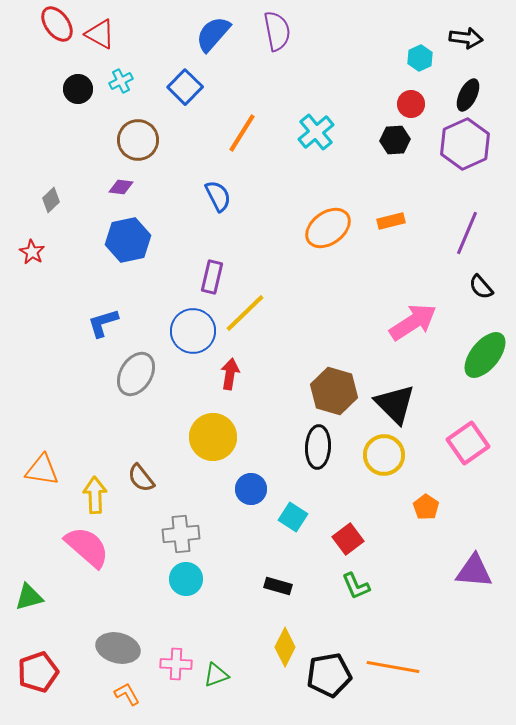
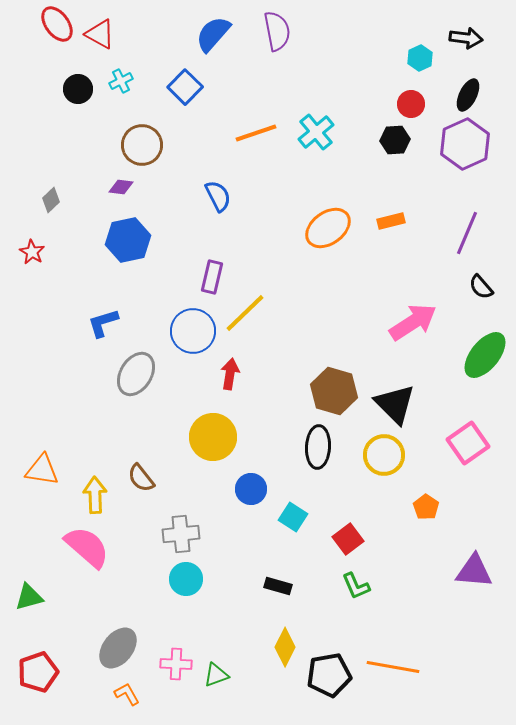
orange line at (242, 133): moved 14 px right; rotated 39 degrees clockwise
brown circle at (138, 140): moved 4 px right, 5 px down
gray ellipse at (118, 648): rotated 66 degrees counterclockwise
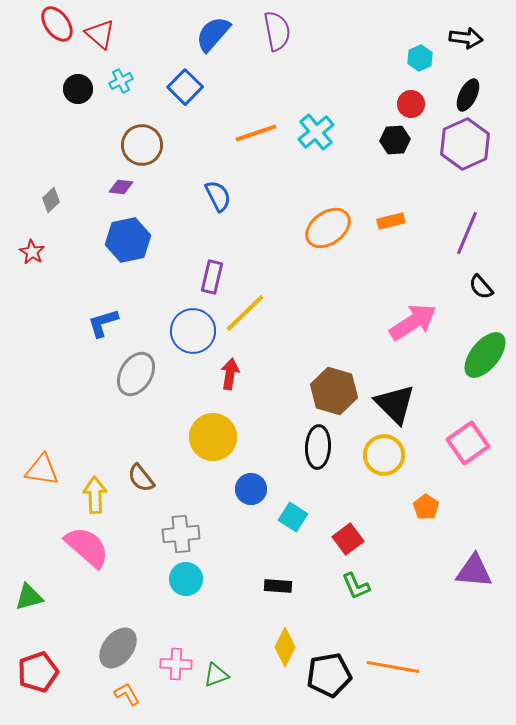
red triangle at (100, 34): rotated 12 degrees clockwise
black rectangle at (278, 586): rotated 12 degrees counterclockwise
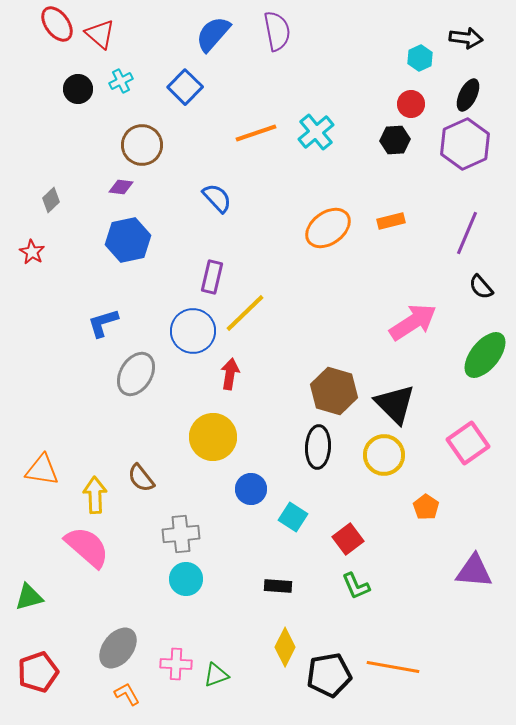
blue semicircle at (218, 196): moved 1 px left, 2 px down; rotated 16 degrees counterclockwise
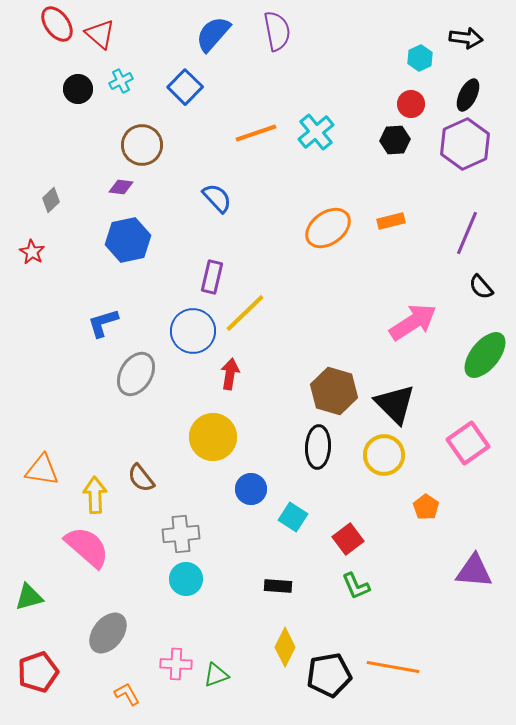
gray ellipse at (118, 648): moved 10 px left, 15 px up
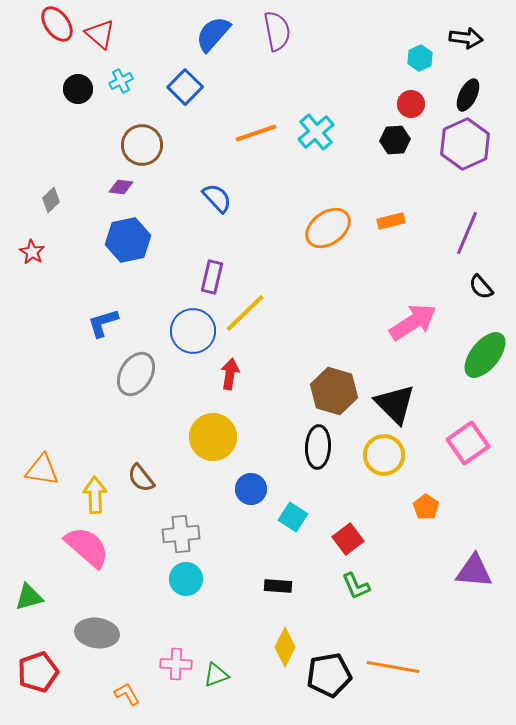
gray ellipse at (108, 633): moved 11 px left; rotated 60 degrees clockwise
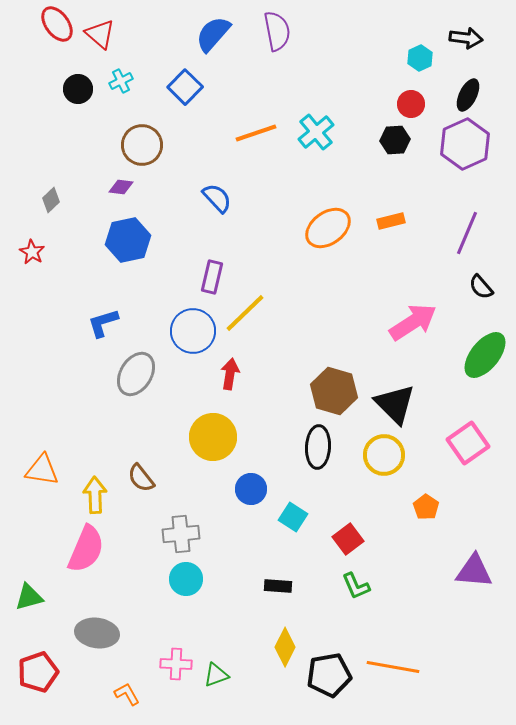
pink semicircle at (87, 547): moved 1 px left, 2 px down; rotated 72 degrees clockwise
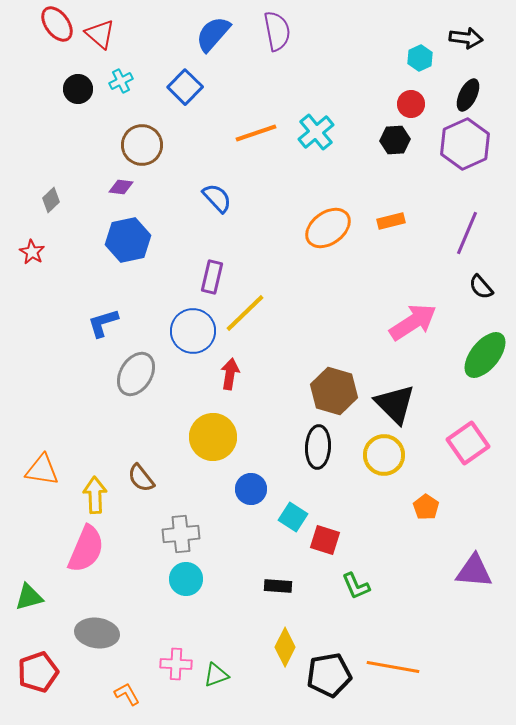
red square at (348, 539): moved 23 px left, 1 px down; rotated 36 degrees counterclockwise
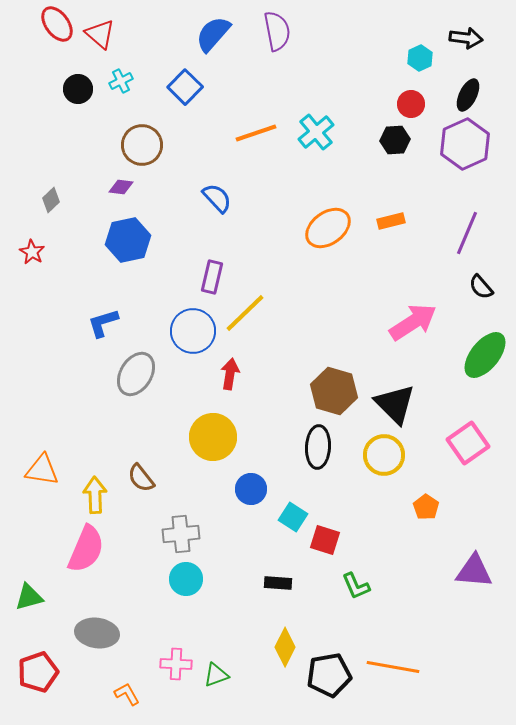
black rectangle at (278, 586): moved 3 px up
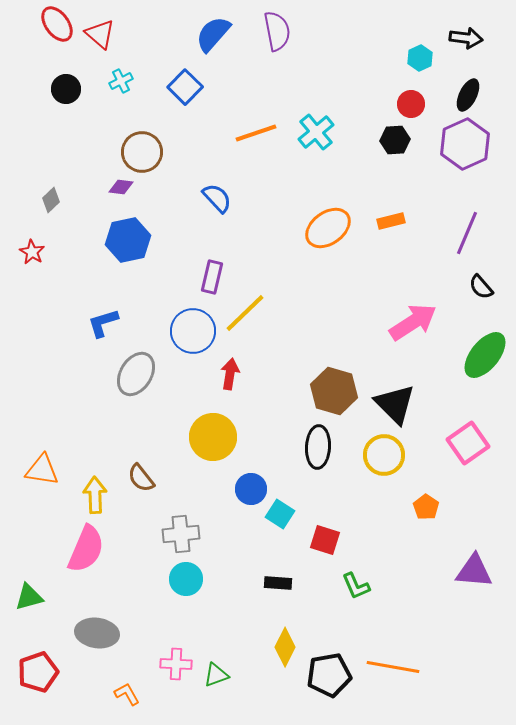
black circle at (78, 89): moved 12 px left
brown circle at (142, 145): moved 7 px down
cyan square at (293, 517): moved 13 px left, 3 px up
